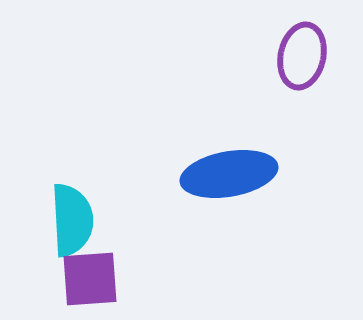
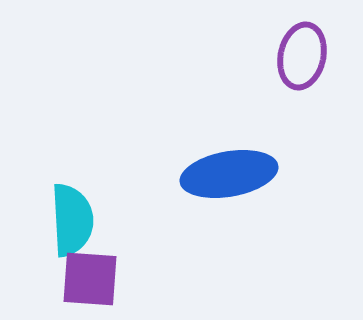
purple square: rotated 8 degrees clockwise
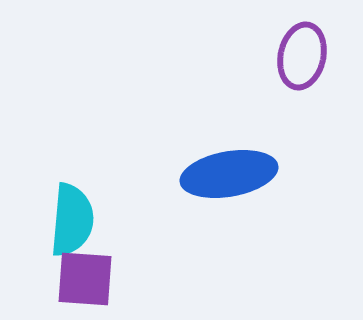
cyan semicircle: rotated 8 degrees clockwise
purple square: moved 5 px left
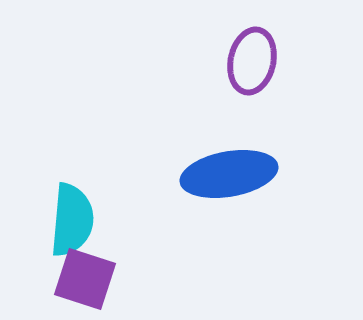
purple ellipse: moved 50 px left, 5 px down
purple square: rotated 14 degrees clockwise
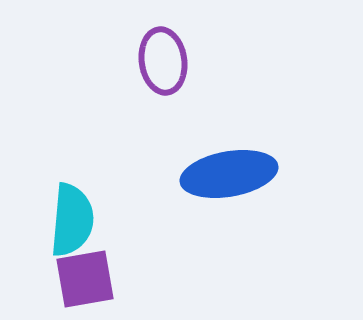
purple ellipse: moved 89 px left; rotated 20 degrees counterclockwise
purple square: rotated 28 degrees counterclockwise
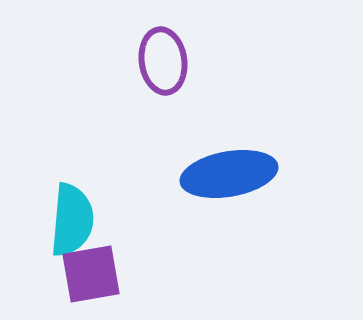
purple square: moved 6 px right, 5 px up
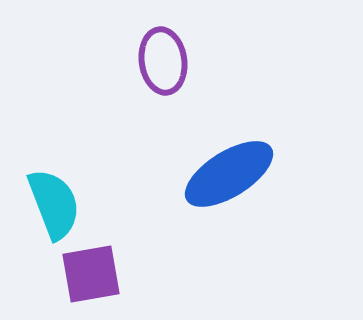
blue ellipse: rotated 22 degrees counterclockwise
cyan semicircle: moved 18 px left, 16 px up; rotated 26 degrees counterclockwise
